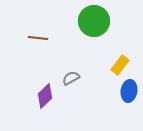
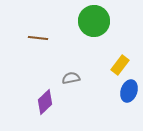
gray semicircle: rotated 18 degrees clockwise
blue ellipse: rotated 10 degrees clockwise
purple diamond: moved 6 px down
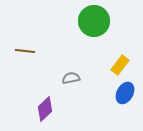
brown line: moved 13 px left, 13 px down
blue ellipse: moved 4 px left, 2 px down; rotated 10 degrees clockwise
purple diamond: moved 7 px down
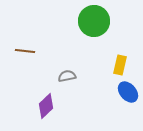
yellow rectangle: rotated 24 degrees counterclockwise
gray semicircle: moved 4 px left, 2 px up
blue ellipse: moved 3 px right, 1 px up; rotated 70 degrees counterclockwise
purple diamond: moved 1 px right, 3 px up
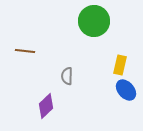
gray semicircle: rotated 78 degrees counterclockwise
blue ellipse: moved 2 px left, 2 px up
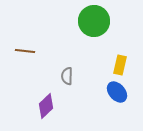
blue ellipse: moved 9 px left, 2 px down
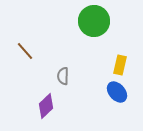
brown line: rotated 42 degrees clockwise
gray semicircle: moved 4 px left
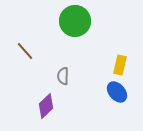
green circle: moved 19 px left
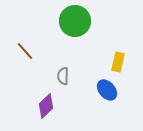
yellow rectangle: moved 2 px left, 3 px up
blue ellipse: moved 10 px left, 2 px up
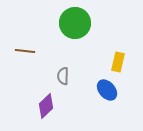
green circle: moved 2 px down
brown line: rotated 42 degrees counterclockwise
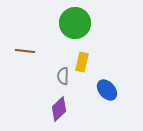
yellow rectangle: moved 36 px left
purple diamond: moved 13 px right, 3 px down
